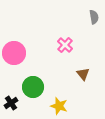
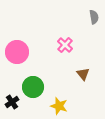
pink circle: moved 3 px right, 1 px up
black cross: moved 1 px right, 1 px up
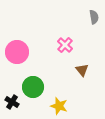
brown triangle: moved 1 px left, 4 px up
black cross: rotated 24 degrees counterclockwise
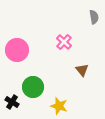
pink cross: moved 1 px left, 3 px up
pink circle: moved 2 px up
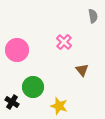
gray semicircle: moved 1 px left, 1 px up
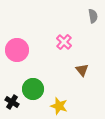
green circle: moved 2 px down
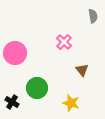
pink circle: moved 2 px left, 3 px down
green circle: moved 4 px right, 1 px up
yellow star: moved 12 px right, 3 px up
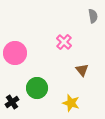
black cross: rotated 24 degrees clockwise
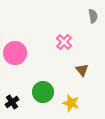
green circle: moved 6 px right, 4 px down
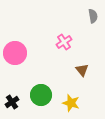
pink cross: rotated 14 degrees clockwise
green circle: moved 2 px left, 3 px down
